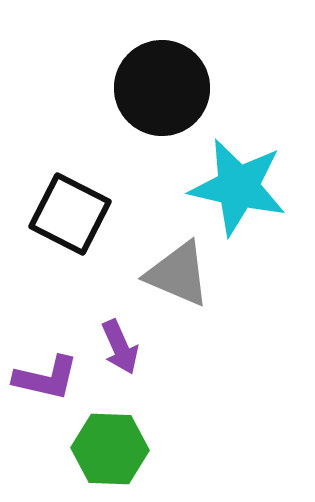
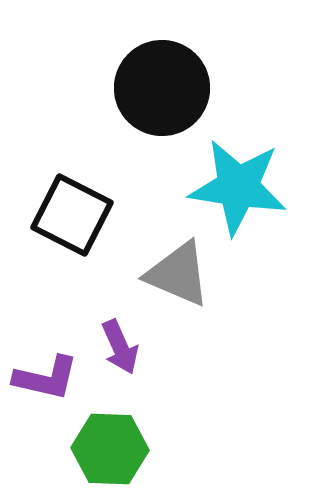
cyan star: rotated 4 degrees counterclockwise
black square: moved 2 px right, 1 px down
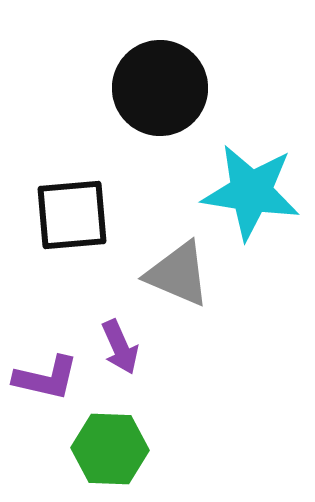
black circle: moved 2 px left
cyan star: moved 13 px right, 5 px down
black square: rotated 32 degrees counterclockwise
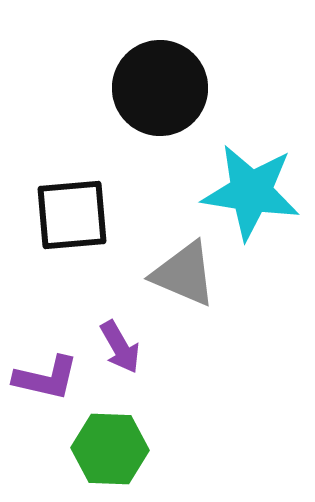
gray triangle: moved 6 px right
purple arrow: rotated 6 degrees counterclockwise
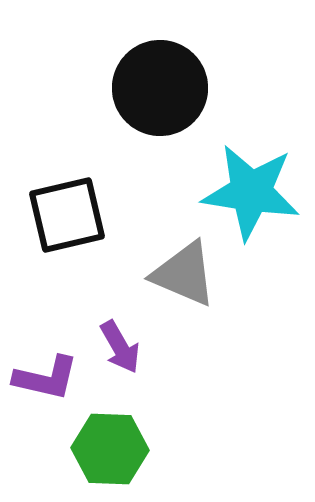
black square: moved 5 px left; rotated 8 degrees counterclockwise
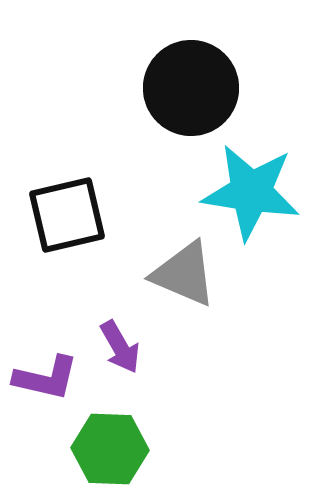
black circle: moved 31 px right
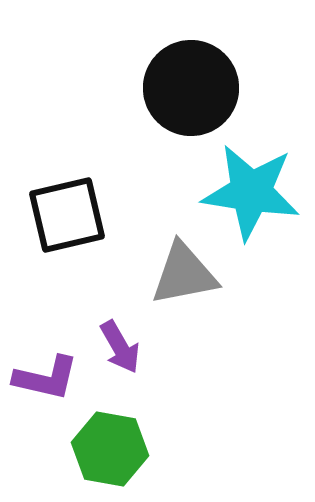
gray triangle: rotated 34 degrees counterclockwise
green hexagon: rotated 8 degrees clockwise
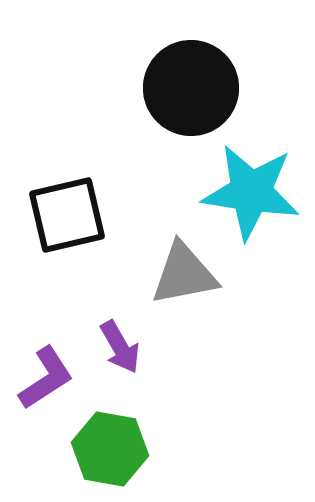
purple L-shape: rotated 46 degrees counterclockwise
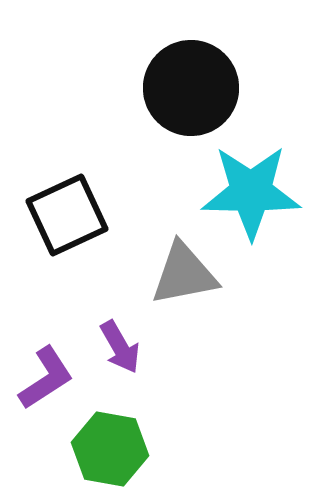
cyan star: rotated 8 degrees counterclockwise
black square: rotated 12 degrees counterclockwise
